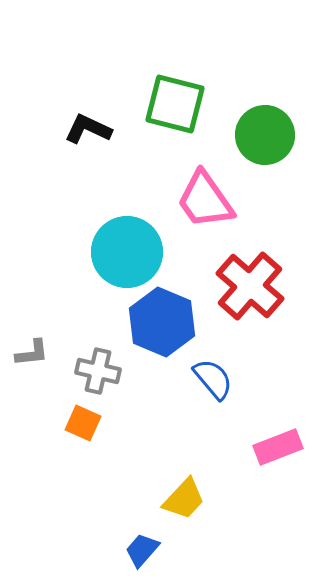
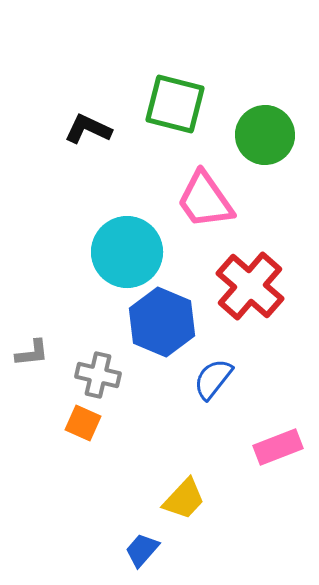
gray cross: moved 4 px down
blue semicircle: rotated 102 degrees counterclockwise
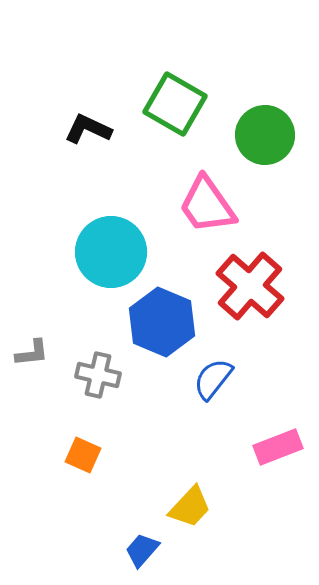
green square: rotated 16 degrees clockwise
pink trapezoid: moved 2 px right, 5 px down
cyan circle: moved 16 px left
orange square: moved 32 px down
yellow trapezoid: moved 6 px right, 8 px down
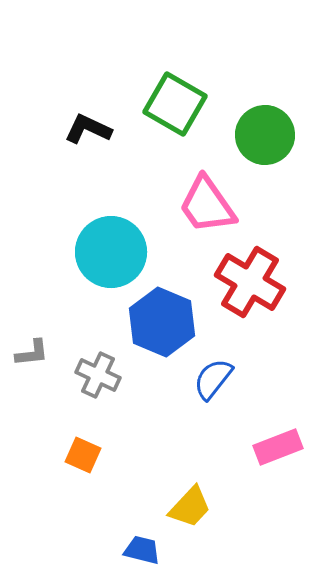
red cross: moved 4 px up; rotated 10 degrees counterclockwise
gray cross: rotated 12 degrees clockwise
blue trapezoid: rotated 63 degrees clockwise
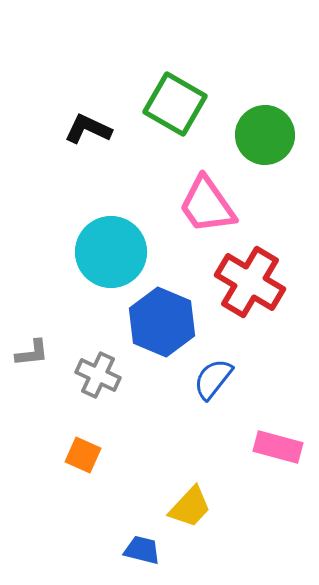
pink rectangle: rotated 36 degrees clockwise
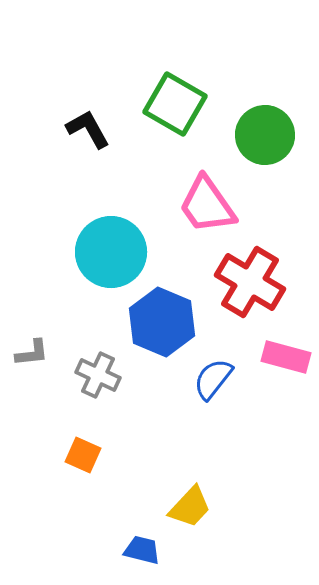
black L-shape: rotated 36 degrees clockwise
pink rectangle: moved 8 px right, 90 px up
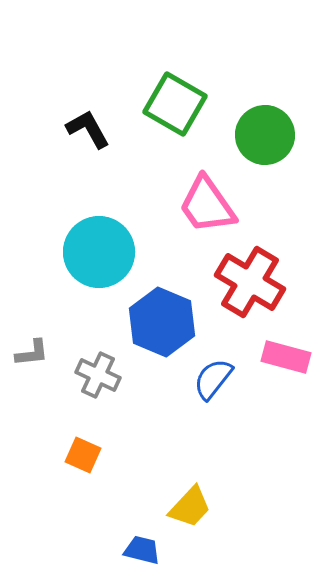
cyan circle: moved 12 px left
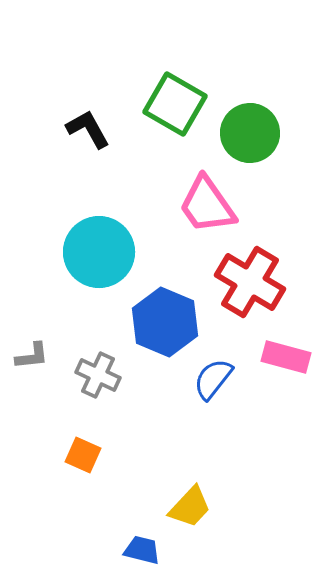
green circle: moved 15 px left, 2 px up
blue hexagon: moved 3 px right
gray L-shape: moved 3 px down
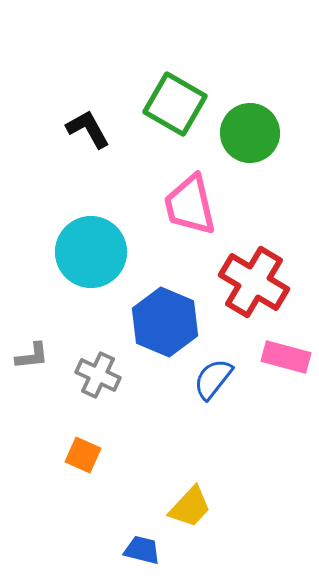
pink trapezoid: moved 17 px left; rotated 22 degrees clockwise
cyan circle: moved 8 px left
red cross: moved 4 px right
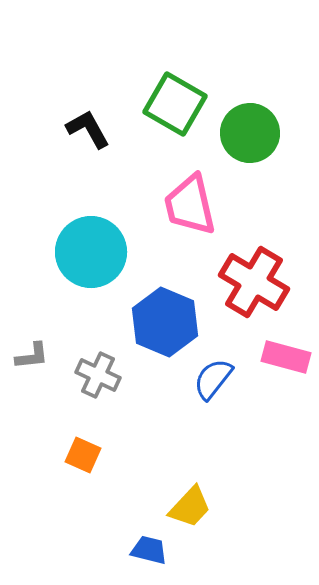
blue trapezoid: moved 7 px right
